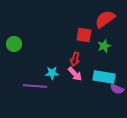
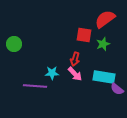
green star: moved 1 px left, 2 px up
purple semicircle: rotated 16 degrees clockwise
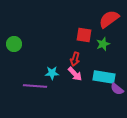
red semicircle: moved 4 px right
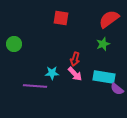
red square: moved 23 px left, 17 px up
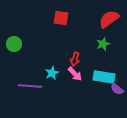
cyan star: rotated 24 degrees counterclockwise
purple line: moved 5 px left
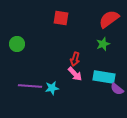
green circle: moved 3 px right
cyan star: moved 15 px down; rotated 16 degrees clockwise
